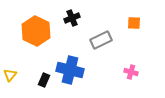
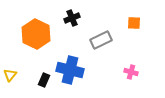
orange hexagon: moved 3 px down
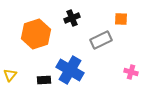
orange square: moved 13 px left, 4 px up
orange hexagon: rotated 16 degrees clockwise
blue cross: rotated 16 degrees clockwise
black rectangle: rotated 64 degrees clockwise
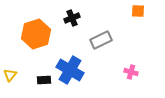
orange square: moved 17 px right, 8 px up
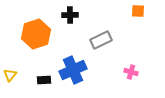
black cross: moved 2 px left, 3 px up; rotated 21 degrees clockwise
blue cross: moved 3 px right; rotated 36 degrees clockwise
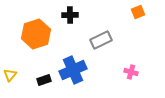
orange square: moved 1 px down; rotated 24 degrees counterclockwise
black rectangle: rotated 16 degrees counterclockwise
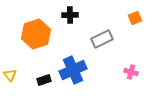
orange square: moved 3 px left, 6 px down
gray rectangle: moved 1 px right, 1 px up
yellow triangle: rotated 16 degrees counterclockwise
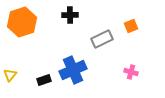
orange square: moved 4 px left, 8 px down
orange hexagon: moved 14 px left, 12 px up
yellow triangle: rotated 16 degrees clockwise
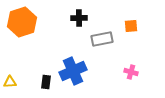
black cross: moved 9 px right, 3 px down
orange square: rotated 16 degrees clockwise
gray rectangle: rotated 15 degrees clockwise
blue cross: moved 1 px down
yellow triangle: moved 7 px down; rotated 48 degrees clockwise
black rectangle: moved 2 px right, 2 px down; rotated 64 degrees counterclockwise
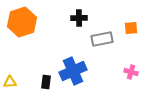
orange square: moved 2 px down
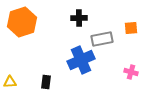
blue cross: moved 8 px right, 11 px up
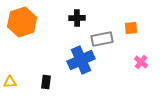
black cross: moved 2 px left
pink cross: moved 10 px right, 10 px up; rotated 24 degrees clockwise
